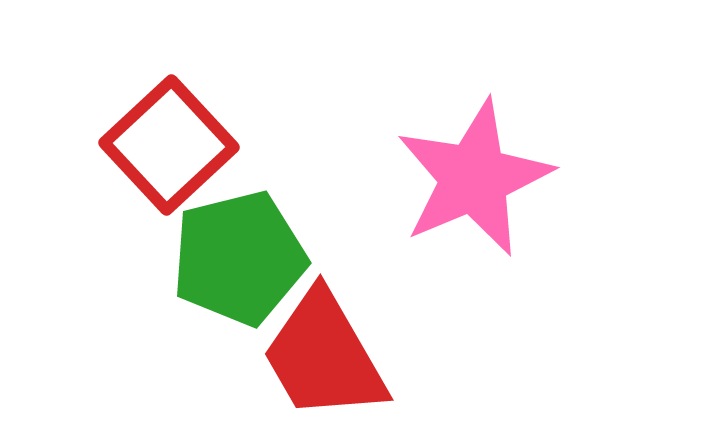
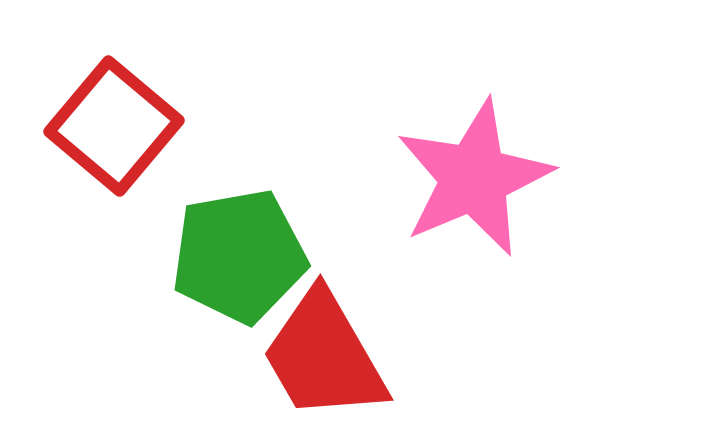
red square: moved 55 px left, 19 px up; rotated 7 degrees counterclockwise
green pentagon: moved 2 px up; rotated 4 degrees clockwise
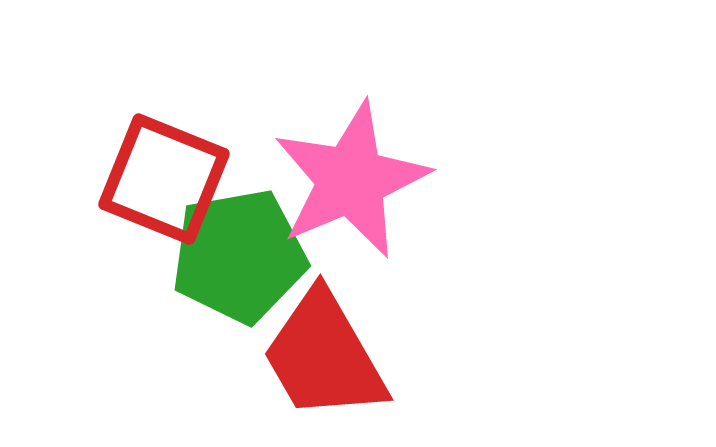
red square: moved 50 px right, 53 px down; rotated 18 degrees counterclockwise
pink star: moved 123 px left, 2 px down
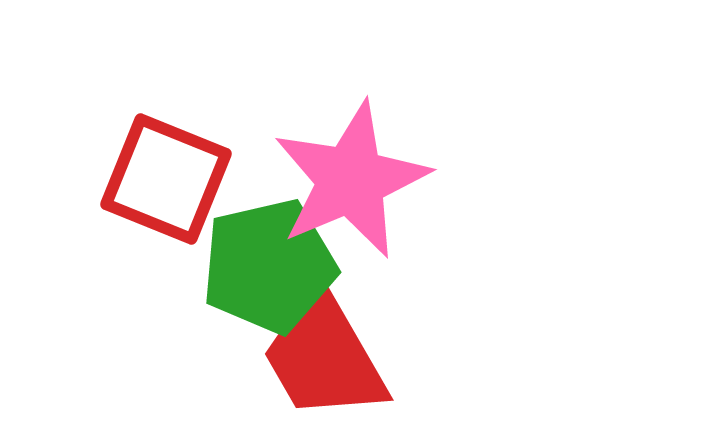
red square: moved 2 px right
green pentagon: moved 30 px right, 10 px down; rotated 3 degrees counterclockwise
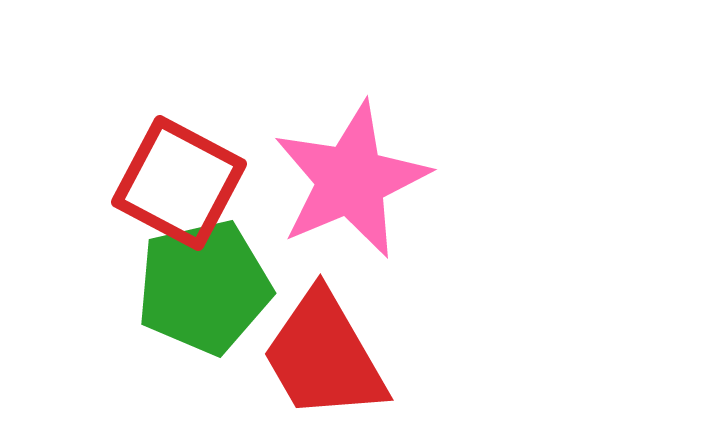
red square: moved 13 px right, 4 px down; rotated 6 degrees clockwise
green pentagon: moved 65 px left, 21 px down
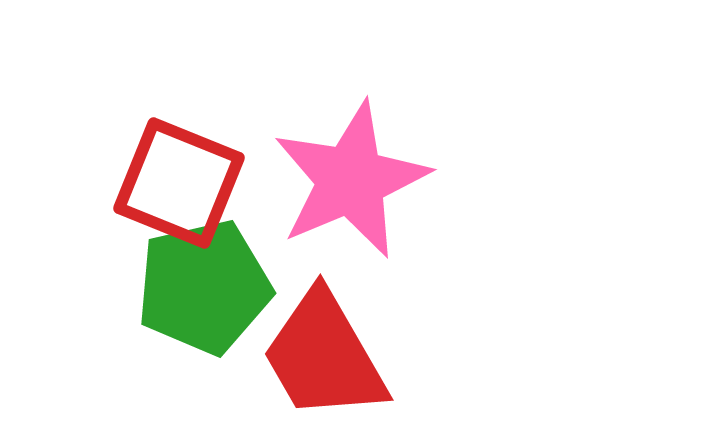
red square: rotated 6 degrees counterclockwise
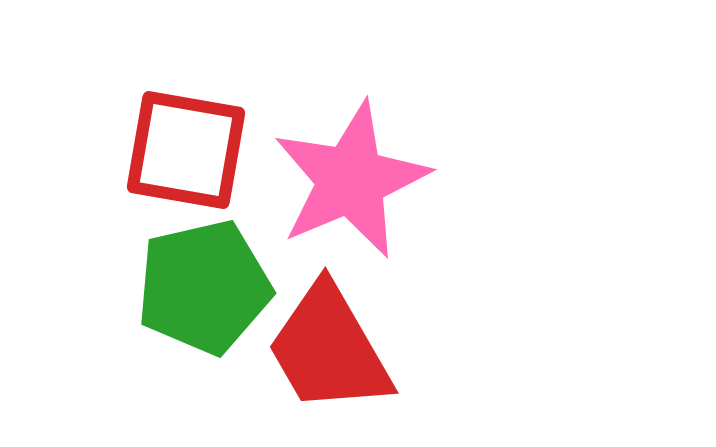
red square: moved 7 px right, 33 px up; rotated 12 degrees counterclockwise
red trapezoid: moved 5 px right, 7 px up
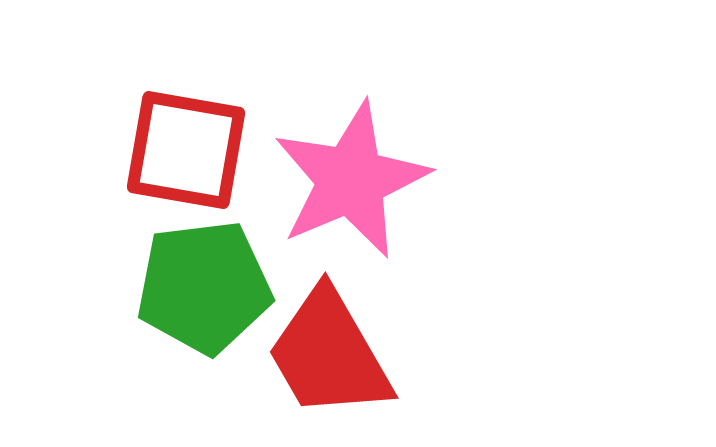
green pentagon: rotated 6 degrees clockwise
red trapezoid: moved 5 px down
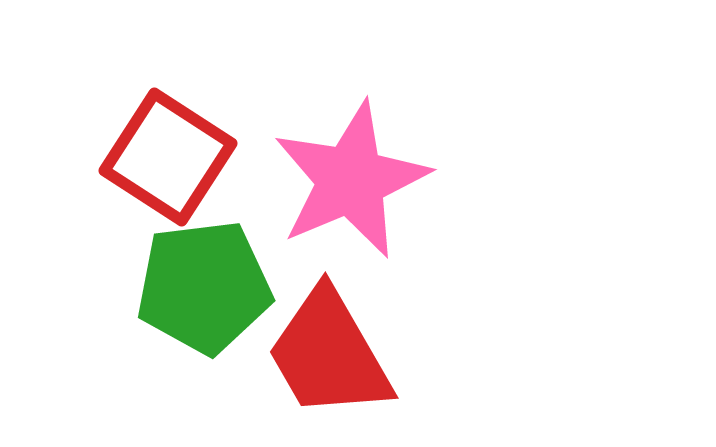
red square: moved 18 px left, 7 px down; rotated 23 degrees clockwise
